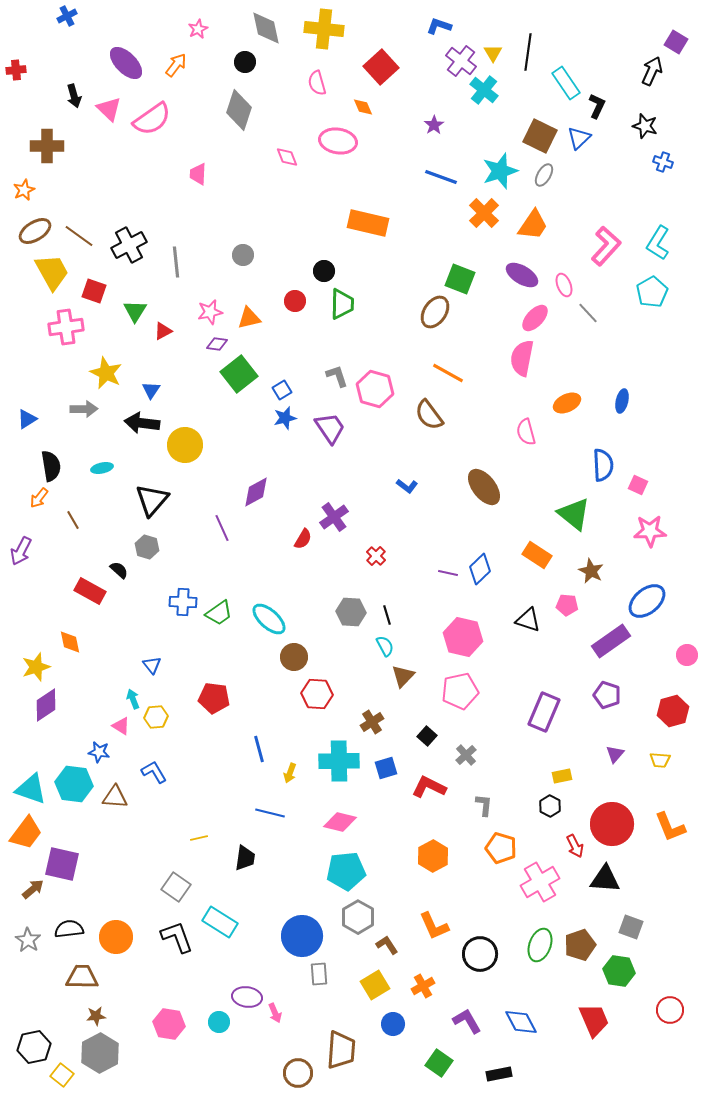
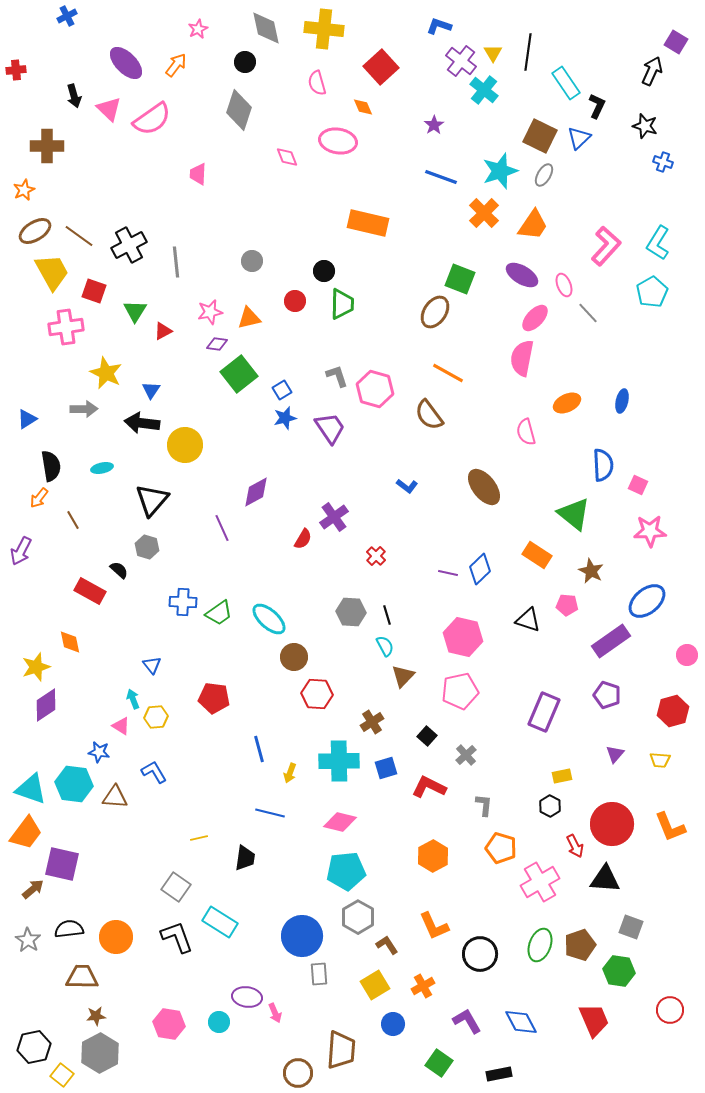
gray circle at (243, 255): moved 9 px right, 6 px down
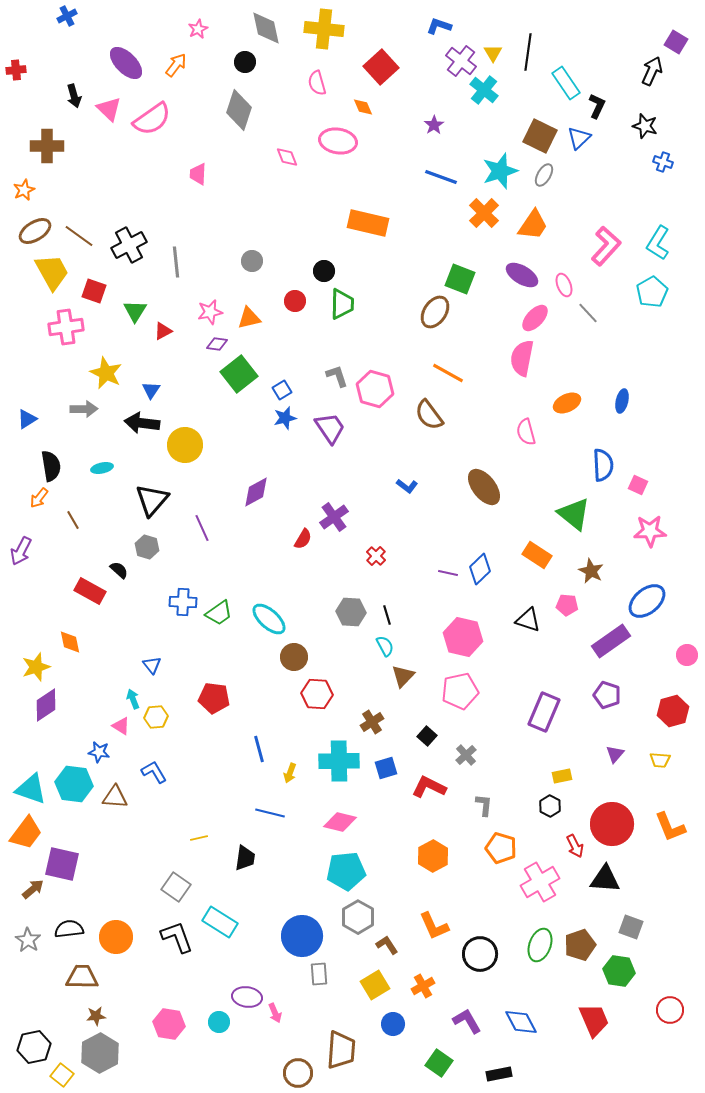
purple line at (222, 528): moved 20 px left
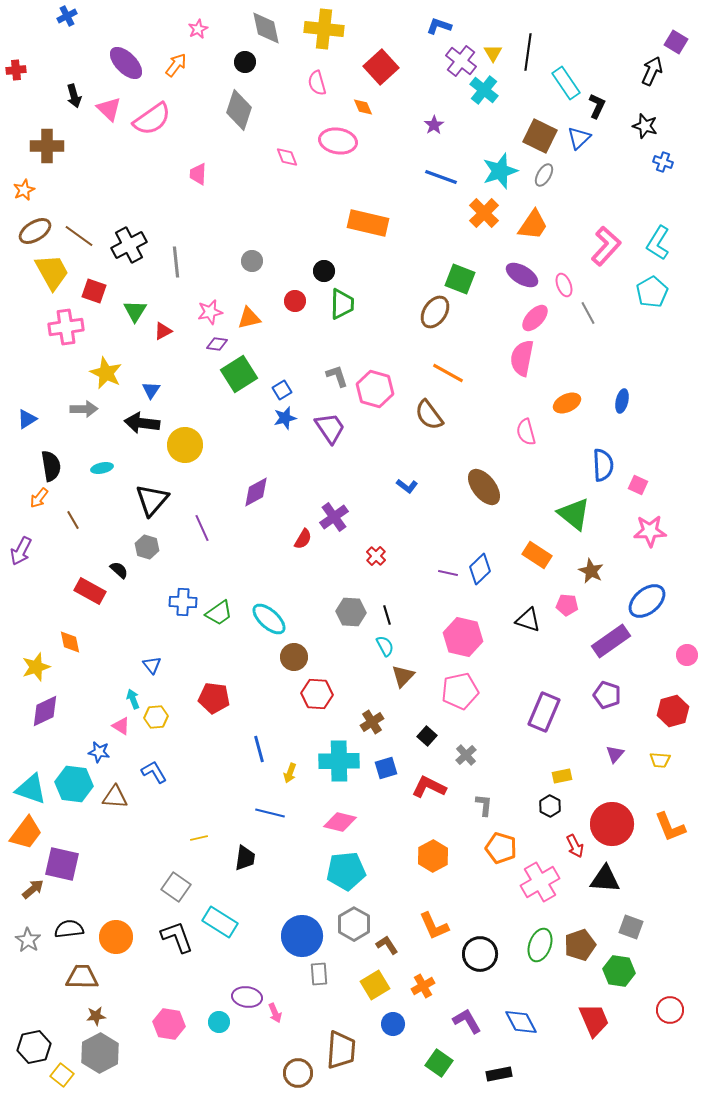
gray line at (588, 313): rotated 15 degrees clockwise
green square at (239, 374): rotated 6 degrees clockwise
purple diamond at (46, 705): moved 1 px left, 6 px down; rotated 8 degrees clockwise
gray hexagon at (358, 917): moved 4 px left, 7 px down
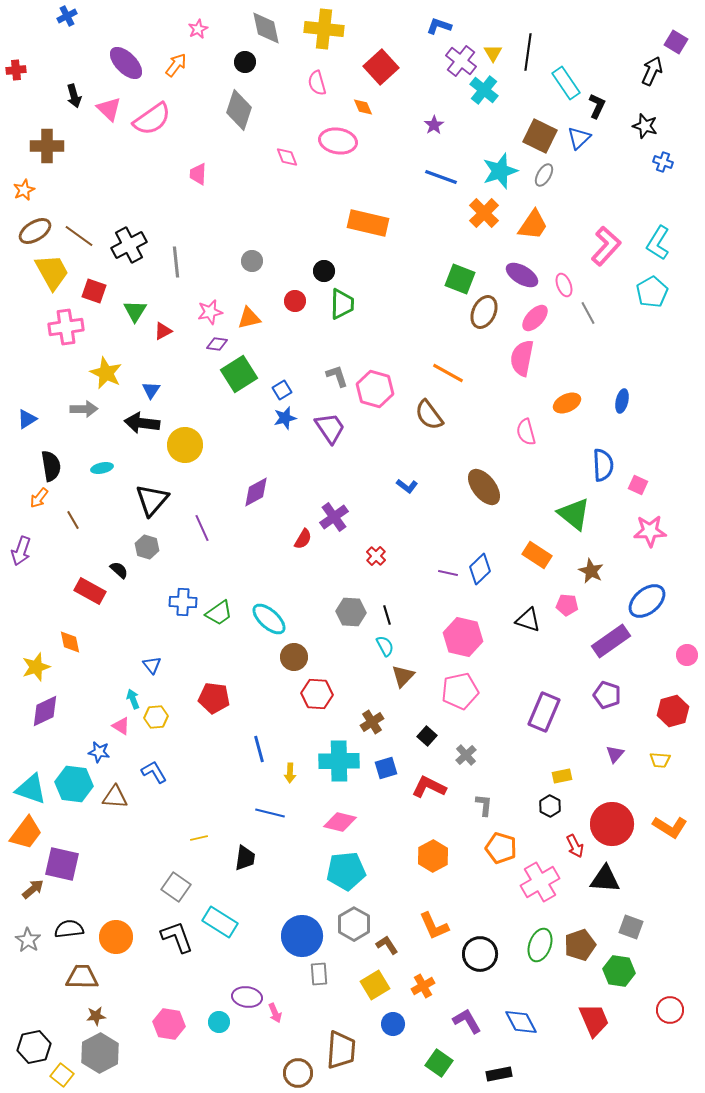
brown ellipse at (435, 312): moved 49 px right; rotated 8 degrees counterclockwise
purple arrow at (21, 551): rotated 8 degrees counterclockwise
yellow arrow at (290, 773): rotated 18 degrees counterclockwise
orange L-shape at (670, 827): rotated 36 degrees counterclockwise
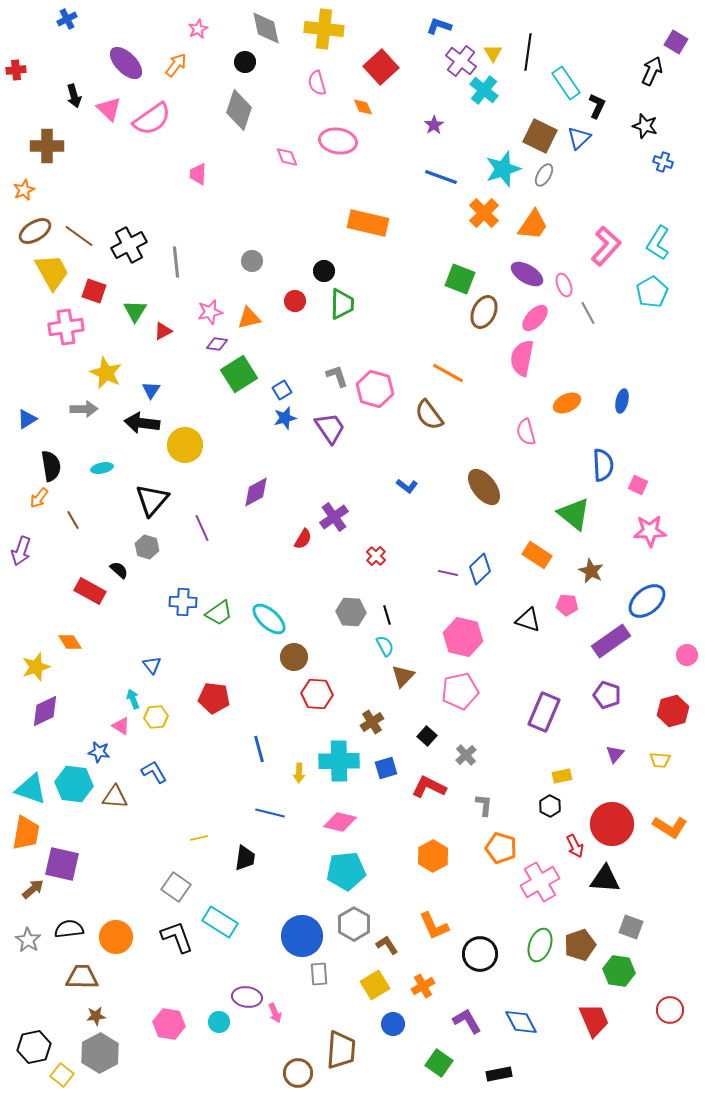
blue cross at (67, 16): moved 3 px down
cyan star at (500, 171): moved 3 px right, 2 px up
purple ellipse at (522, 275): moved 5 px right, 1 px up
orange diamond at (70, 642): rotated 20 degrees counterclockwise
yellow arrow at (290, 773): moved 9 px right
orange trapezoid at (26, 833): rotated 27 degrees counterclockwise
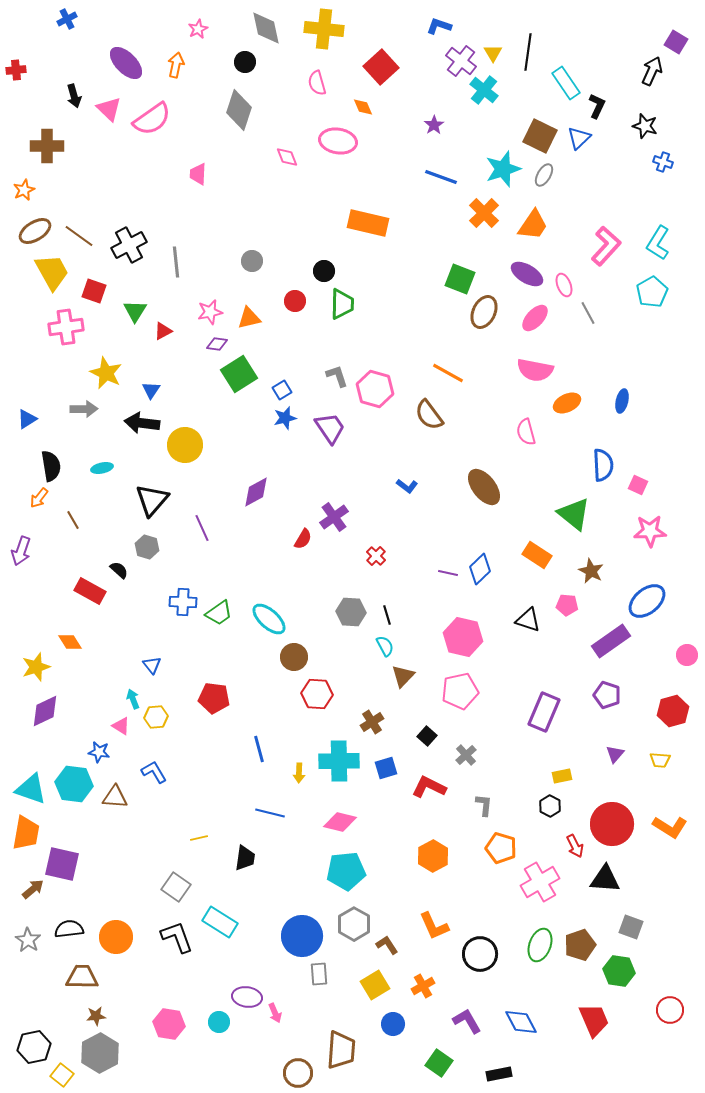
orange arrow at (176, 65): rotated 25 degrees counterclockwise
pink semicircle at (522, 358): moved 13 px right, 12 px down; rotated 90 degrees counterclockwise
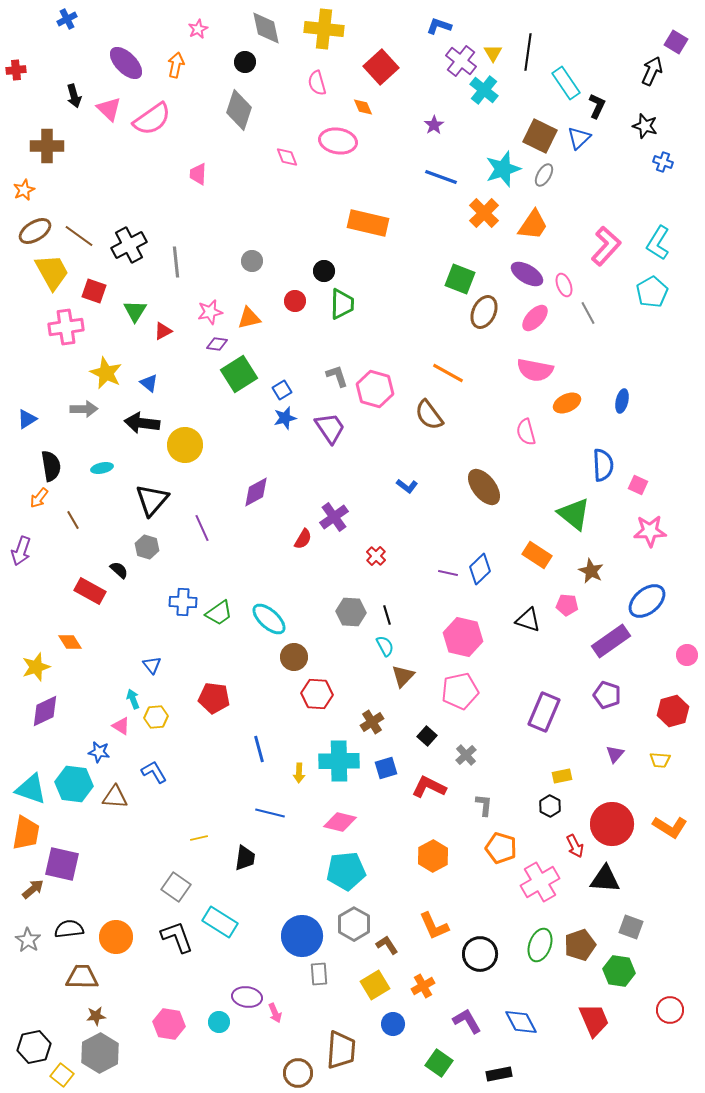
blue triangle at (151, 390): moved 2 px left, 7 px up; rotated 24 degrees counterclockwise
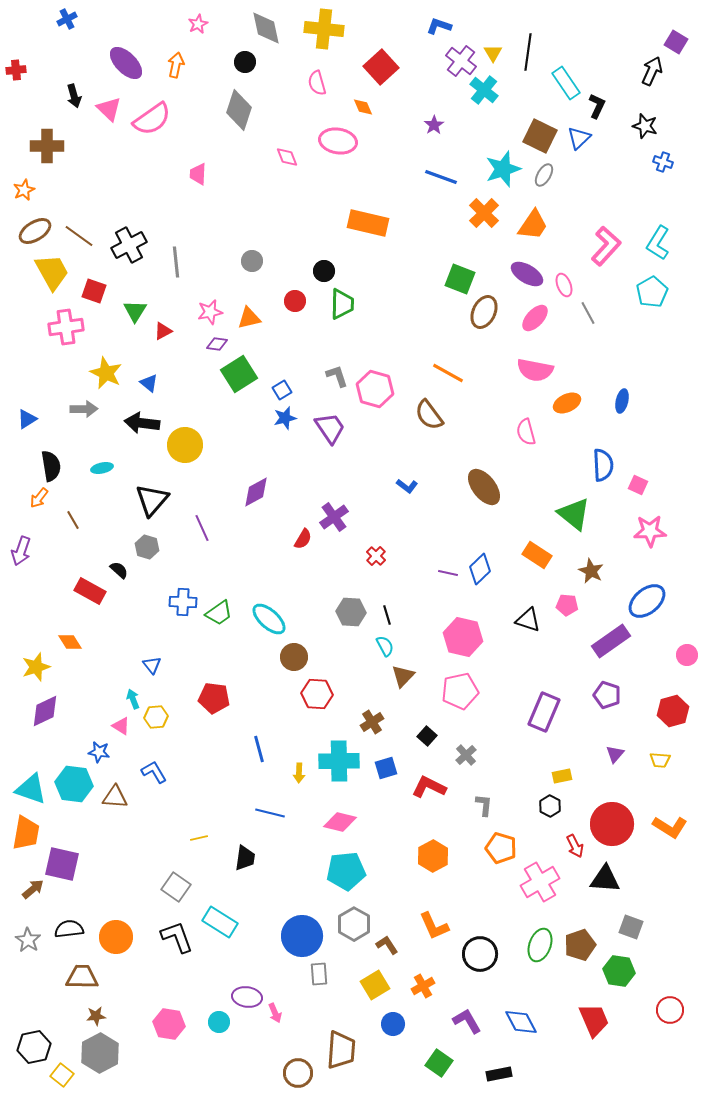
pink star at (198, 29): moved 5 px up
